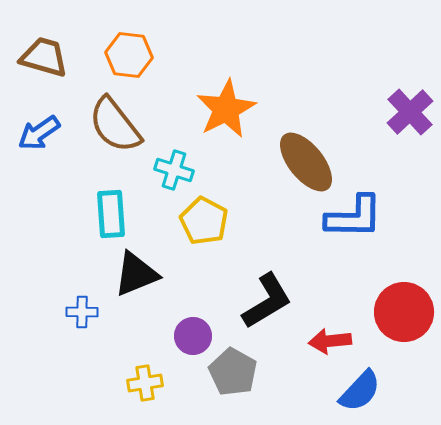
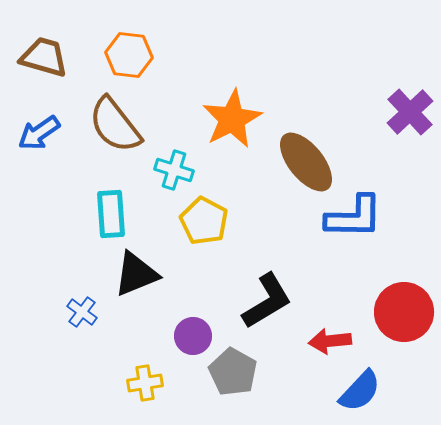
orange star: moved 6 px right, 10 px down
blue cross: rotated 36 degrees clockwise
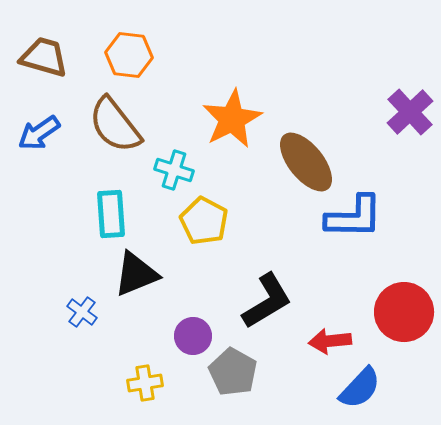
blue semicircle: moved 3 px up
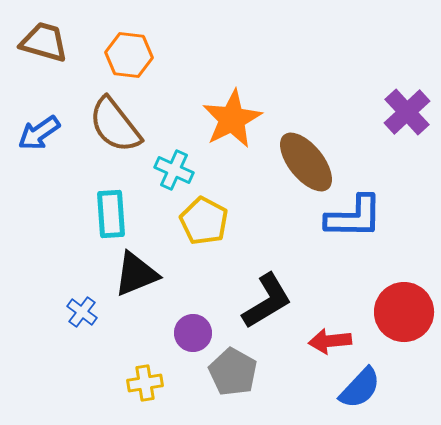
brown trapezoid: moved 15 px up
purple cross: moved 3 px left
cyan cross: rotated 6 degrees clockwise
purple circle: moved 3 px up
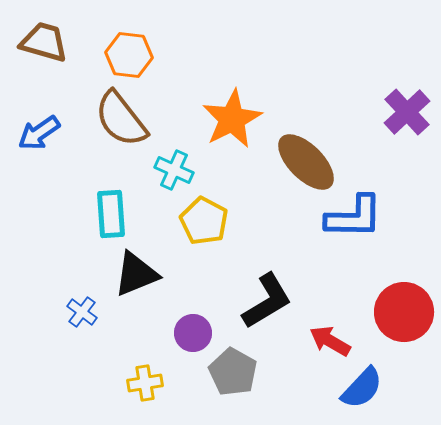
brown semicircle: moved 6 px right, 6 px up
brown ellipse: rotated 6 degrees counterclockwise
red arrow: rotated 36 degrees clockwise
blue semicircle: moved 2 px right
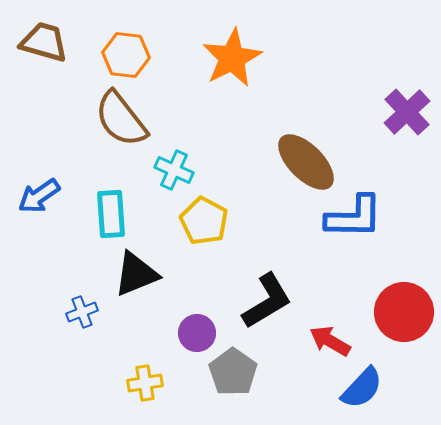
orange hexagon: moved 3 px left
orange star: moved 61 px up
blue arrow: moved 63 px down
blue cross: rotated 32 degrees clockwise
purple circle: moved 4 px right
gray pentagon: rotated 6 degrees clockwise
